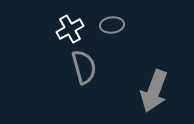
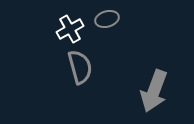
gray ellipse: moved 5 px left, 6 px up; rotated 10 degrees counterclockwise
gray semicircle: moved 4 px left
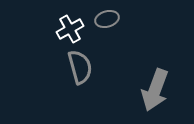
gray arrow: moved 1 px right, 1 px up
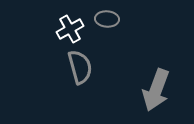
gray ellipse: rotated 20 degrees clockwise
gray arrow: moved 1 px right
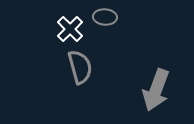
gray ellipse: moved 2 px left, 2 px up
white cross: rotated 16 degrees counterclockwise
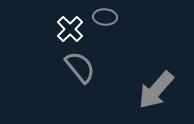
gray semicircle: rotated 24 degrees counterclockwise
gray arrow: rotated 21 degrees clockwise
